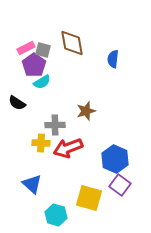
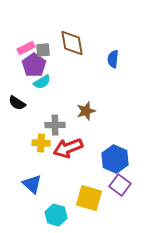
gray square: rotated 21 degrees counterclockwise
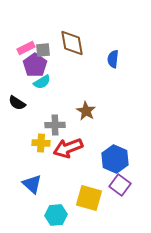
purple pentagon: moved 1 px right
brown star: rotated 24 degrees counterclockwise
cyan hexagon: rotated 20 degrees counterclockwise
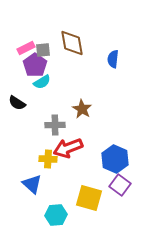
brown star: moved 4 px left, 2 px up
yellow cross: moved 7 px right, 16 px down
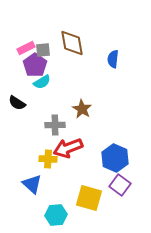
blue hexagon: moved 1 px up
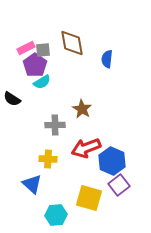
blue semicircle: moved 6 px left
black semicircle: moved 5 px left, 4 px up
red arrow: moved 18 px right
blue hexagon: moved 3 px left, 3 px down
purple square: moved 1 px left; rotated 15 degrees clockwise
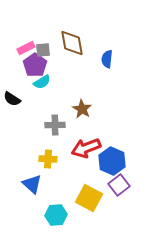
yellow square: rotated 12 degrees clockwise
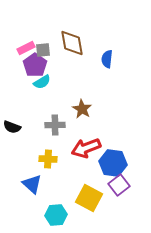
black semicircle: moved 28 px down; rotated 12 degrees counterclockwise
blue hexagon: moved 1 px right, 2 px down; rotated 16 degrees counterclockwise
